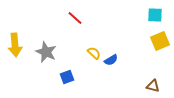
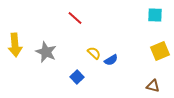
yellow square: moved 10 px down
blue square: moved 10 px right; rotated 24 degrees counterclockwise
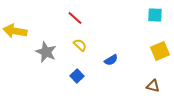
yellow arrow: moved 14 px up; rotated 105 degrees clockwise
yellow semicircle: moved 14 px left, 8 px up
blue square: moved 1 px up
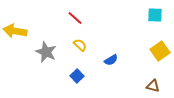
yellow square: rotated 12 degrees counterclockwise
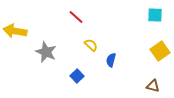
red line: moved 1 px right, 1 px up
yellow semicircle: moved 11 px right
blue semicircle: rotated 136 degrees clockwise
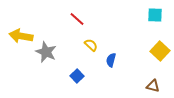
red line: moved 1 px right, 2 px down
yellow arrow: moved 6 px right, 5 px down
yellow square: rotated 12 degrees counterclockwise
